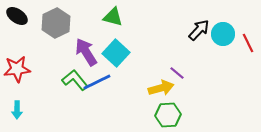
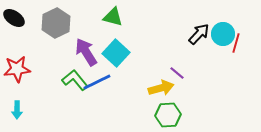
black ellipse: moved 3 px left, 2 px down
black arrow: moved 4 px down
red line: moved 12 px left; rotated 42 degrees clockwise
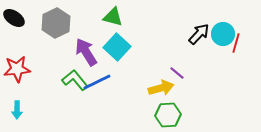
cyan square: moved 1 px right, 6 px up
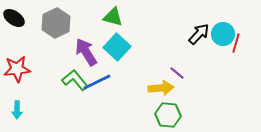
yellow arrow: rotated 10 degrees clockwise
green hexagon: rotated 10 degrees clockwise
